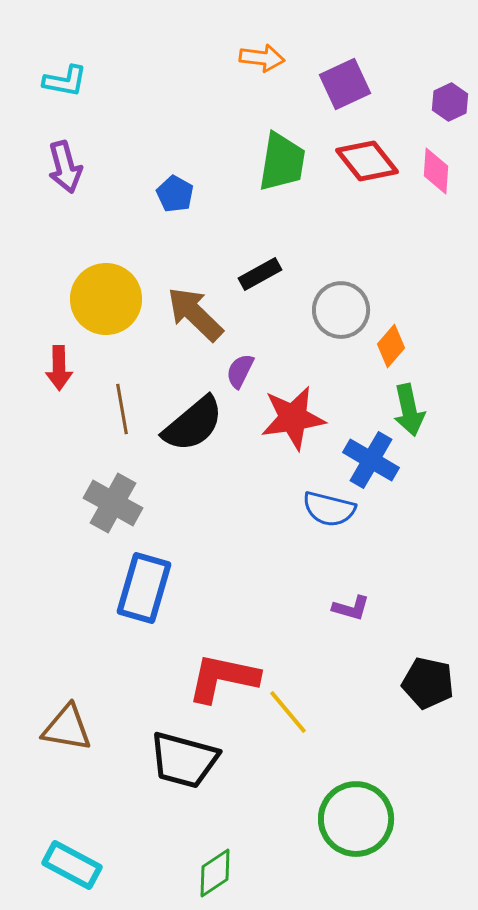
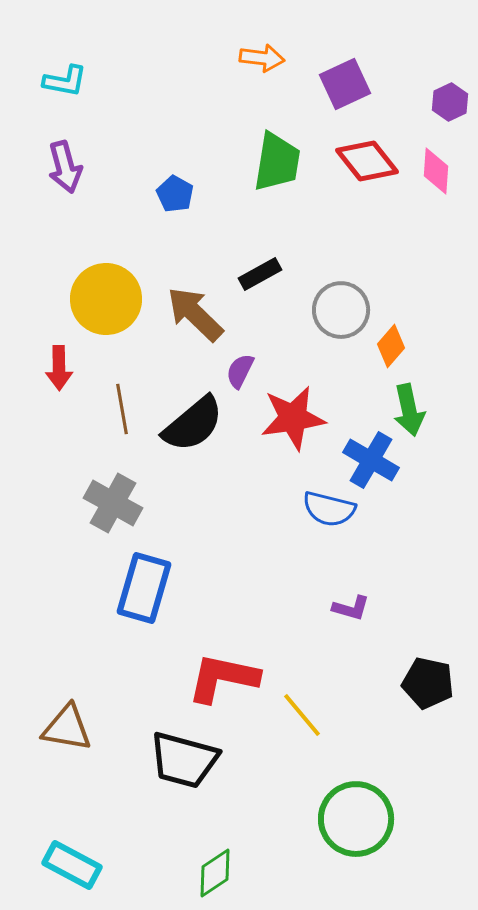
green trapezoid: moved 5 px left
yellow line: moved 14 px right, 3 px down
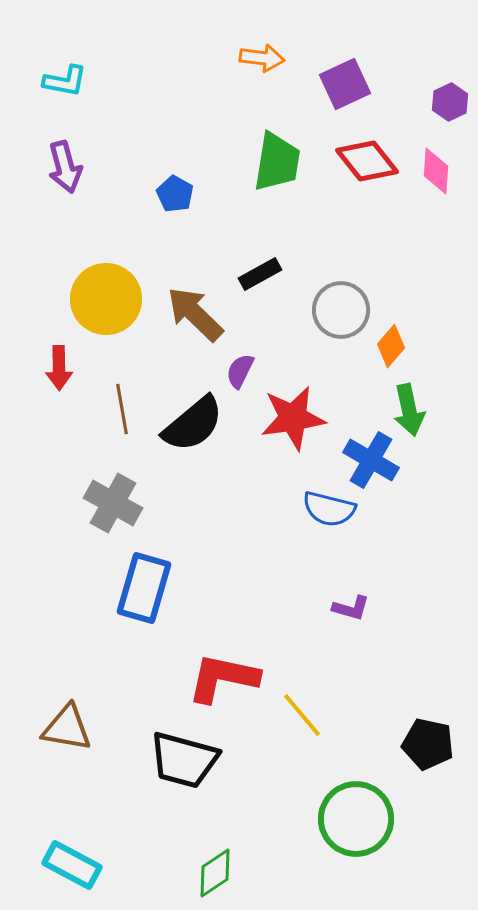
black pentagon: moved 61 px down
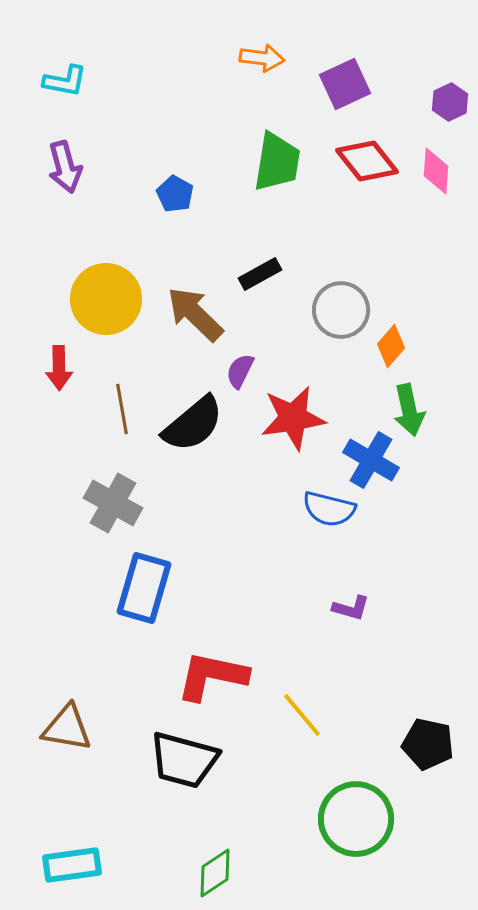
red L-shape: moved 11 px left, 2 px up
cyan rectangle: rotated 36 degrees counterclockwise
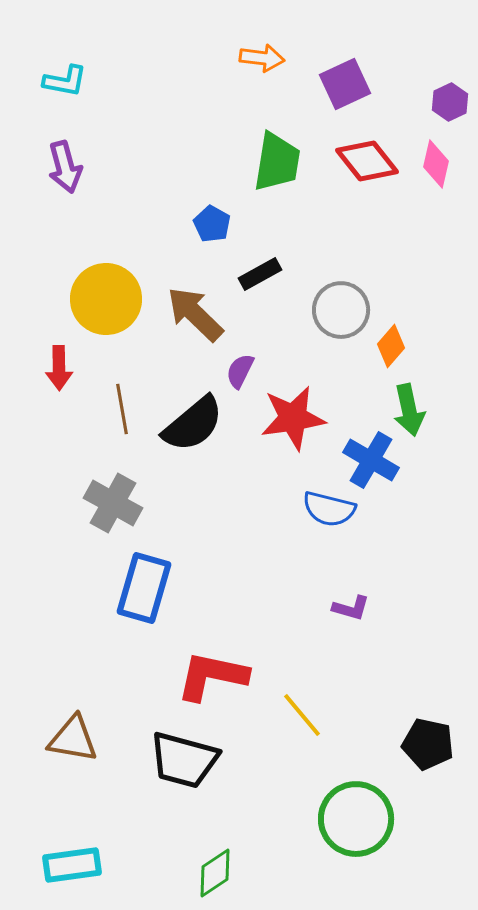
pink diamond: moved 7 px up; rotated 9 degrees clockwise
blue pentagon: moved 37 px right, 30 px down
brown triangle: moved 6 px right, 11 px down
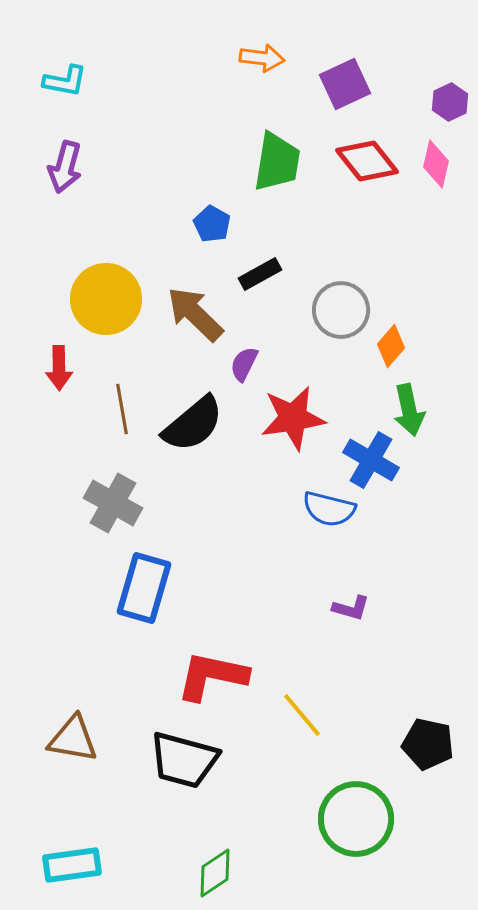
purple arrow: rotated 30 degrees clockwise
purple semicircle: moved 4 px right, 7 px up
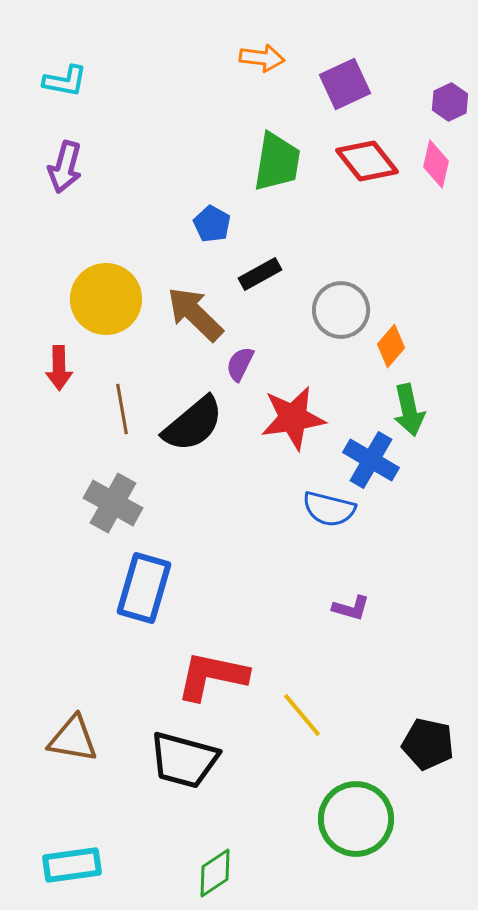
purple semicircle: moved 4 px left
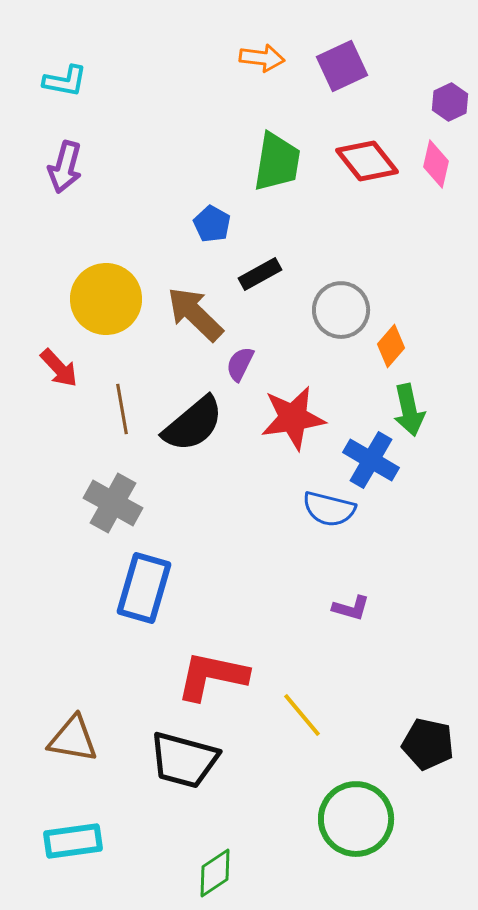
purple square: moved 3 px left, 18 px up
red arrow: rotated 42 degrees counterclockwise
cyan rectangle: moved 1 px right, 24 px up
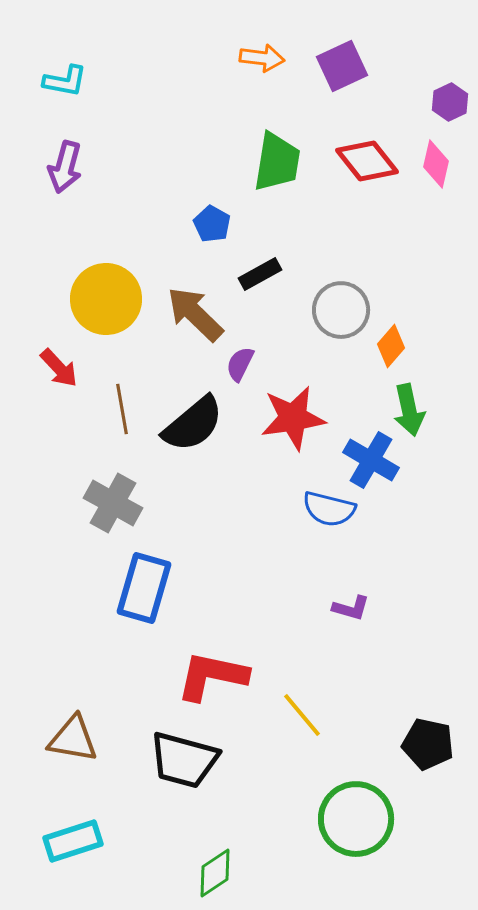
cyan rectangle: rotated 10 degrees counterclockwise
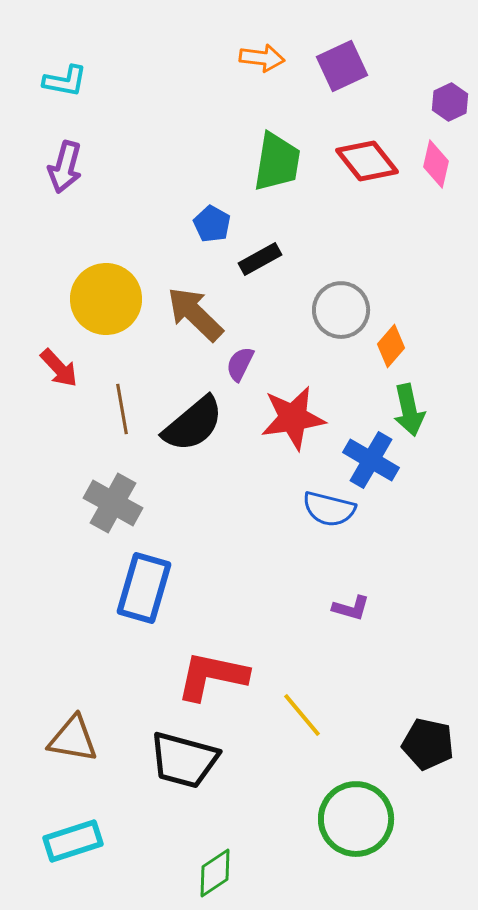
black rectangle: moved 15 px up
